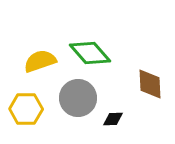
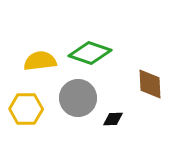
green diamond: rotated 30 degrees counterclockwise
yellow semicircle: rotated 12 degrees clockwise
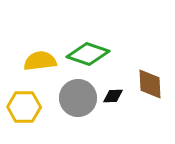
green diamond: moved 2 px left, 1 px down
yellow hexagon: moved 2 px left, 2 px up
black diamond: moved 23 px up
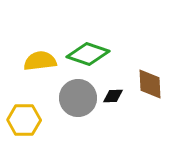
yellow hexagon: moved 13 px down
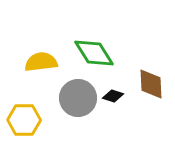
green diamond: moved 6 px right, 1 px up; rotated 39 degrees clockwise
yellow semicircle: moved 1 px right, 1 px down
brown diamond: moved 1 px right
black diamond: rotated 20 degrees clockwise
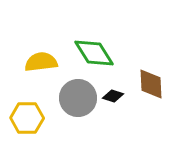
yellow hexagon: moved 3 px right, 2 px up
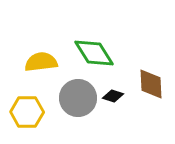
yellow hexagon: moved 6 px up
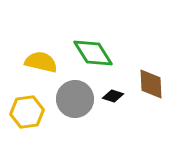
green diamond: moved 1 px left
yellow semicircle: rotated 20 degrees clockwise
gray circle: moved 3 px left, 1 px down
yellow hexagon: rotated 8 degrees counterclockwise
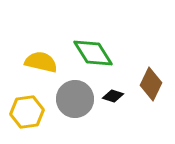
brown diamond: rotated 28 degrees clockwise
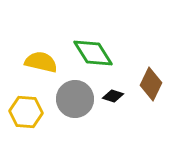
yellow hexagon: moved 1 px left; rotated 12 degrees clockwise
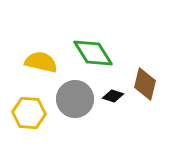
brown diamond: moved 6 px left; rotated 12 degrees counterclockwise
yellow hexagon: moved 3 px right, 1 px down
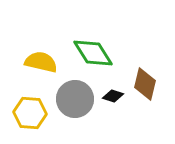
yellow hexagon: moved 1 px right
